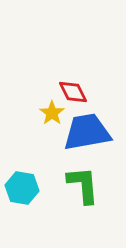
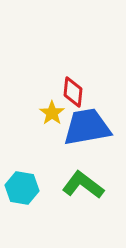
red diamond: rotated 32 degrees clockwise
blue trapezoid: moved 5 px up
green L-shape: rotated 48 degrees counterclockwise
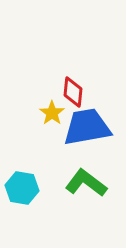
green L-shape: moved 3 px right, 2 px up
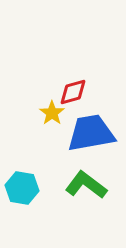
red diamond: rotated 68 degrees clockwise
blue trapezoid: moved 4 px right, 6 px down
green L-shape: moved 2 px down
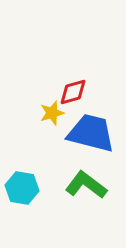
yellow star: rotated 20 degrees clockwise
blue trapezoid: rotated 24 degrees clockwise
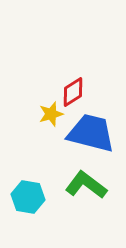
red diamond: rotated 16 degrees counterclockwise
yellow star: moved 1 px left, 1 px down
cyan hexagon: moved 6 px right, 9 px down
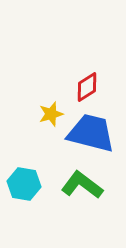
red diamond: moved 14 px right, 5 px up
green L-shape: moved 4 px left
cyan hexagon: moved 4 px left, 13 px up
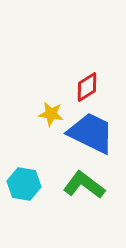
yellow star: rotated 25 degrees clockwise
blue trapezoid: rotated 12 degrees clockwise
green L-shape: moved 2 px right
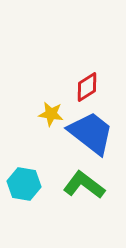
blue trapezoid: rotated 12 degrees clockwise
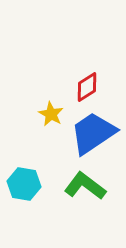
yellow star: rotated 20 degrees clockwise
blue trapezoid: moved 2 px right; rotated 72 degrees counterclockwise
green L-shape: moved 1 px right, 1 px down
